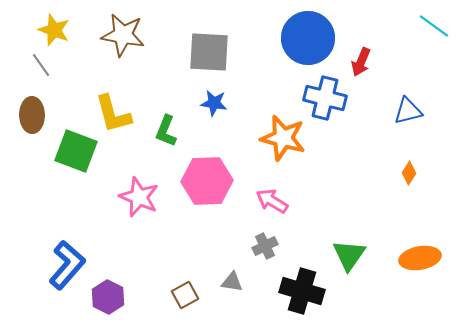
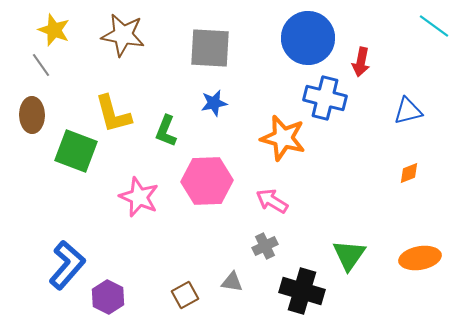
gray square: moved 1 px right, 4 px up
red arrow: rotated 12 degrees counterclockwise
blue star: rotated 20 degrees counterclockwise
orange diamond: rotated 35 degrees clockwise
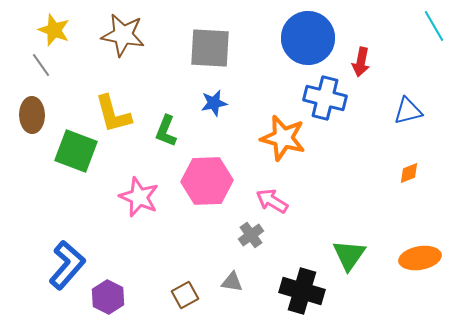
cyan line: rotated 24 degrees clockwise
gray cross: moved 14 px left, 11 px up; rotated 10 degrees counterclockwise
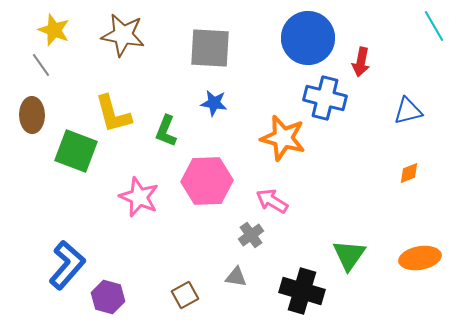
blue star: rotated 20 degrees clockwise
gray triangle: moved 4 px right, 5 px up
purple hexagon: rotated 12 degrees counterclockwise
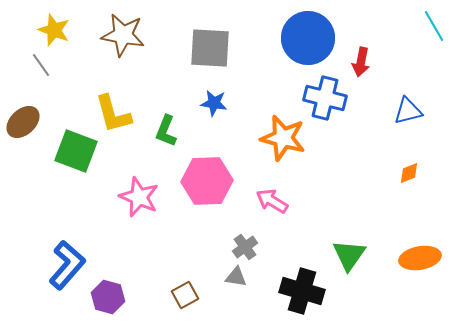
brown ellipse: moved 9 px left, 7 px down; rotated 48 degrees clockwise
gray cross: moved 6 px left, 12 px down
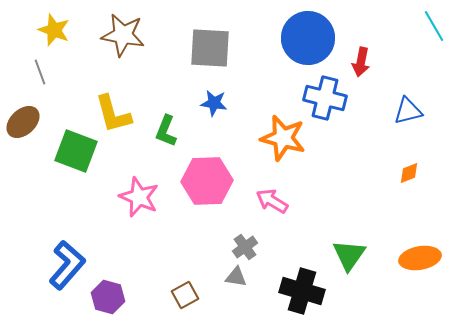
gray line: moved 1 px left, 7 px down; rotated 15 degrees clockwise
